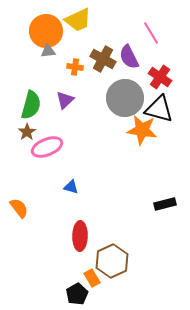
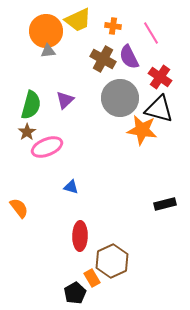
orange cross: moved 38 px right, 41 px up
gray circle: moved 5 px left
black pentagon: moved 2 px left, 1 px up
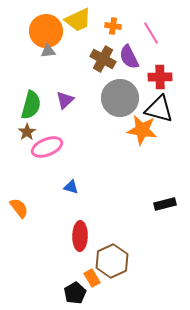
red cross: rotated 35 degrees counterclockwise
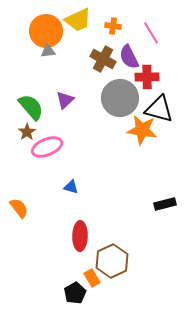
red cross: moved 13 px left
green semicircle: moved 2 px down; rotated 56 degrees counterclockwise
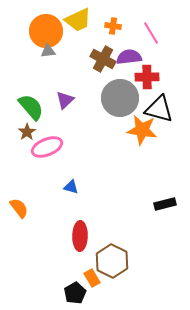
purple semicircle: rotated 110 degrees clockwise
brown hexagon: rotated 8 degrees counterclockwise
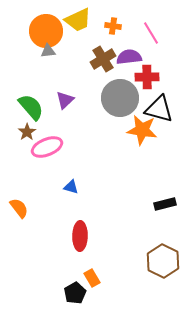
brown cross: rotated 30 degrees clockwise
brown hexagon: moved 51 px right
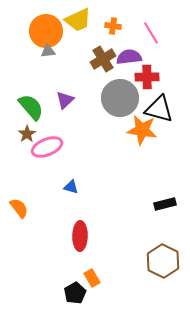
brown star: moved 2 px down
